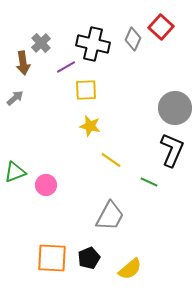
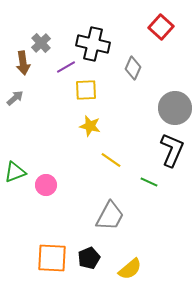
gray diamond: moved 29 px down
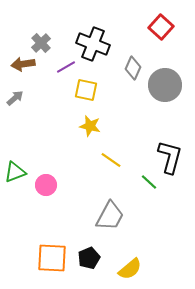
black cross: rotated 8 degrees clockwise
brown arrow: moved 1 px down; rotated 90 degrees clockwise
yellow square: rotated 15 degrees clockwise
gray circle: moved 10 px left, 23 px up
black L-shape: moved 2 px left, 7 px down; rotated 8 degrees counterclockwise
green line: rotated 18 degrees clockwise
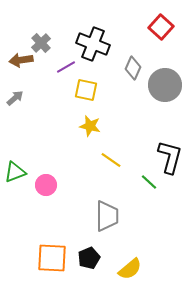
brown arrow: moved 2 px left, 4 px up
gray trapezoid: moved 3 px left; rotated 28 degrees counterclockwise
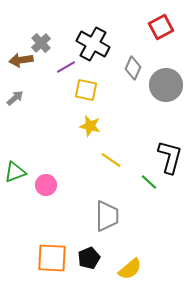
red square: rotated 20 degrees clockwise
black cross: rotated 8 degrees clockwise
gray circle: moved 1 px right
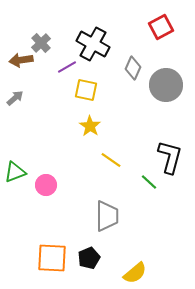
purple line: moved 1 px right
yellow star: rotated 20 degrees clockwise
yellow semicircle: moved 5 px right, 4 px down
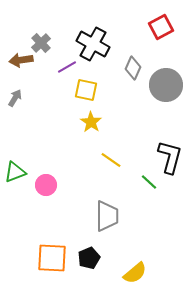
gray arrow: rotated 18 degrees counterclockwise
yellow star: moved 1 px right, 4 px up
